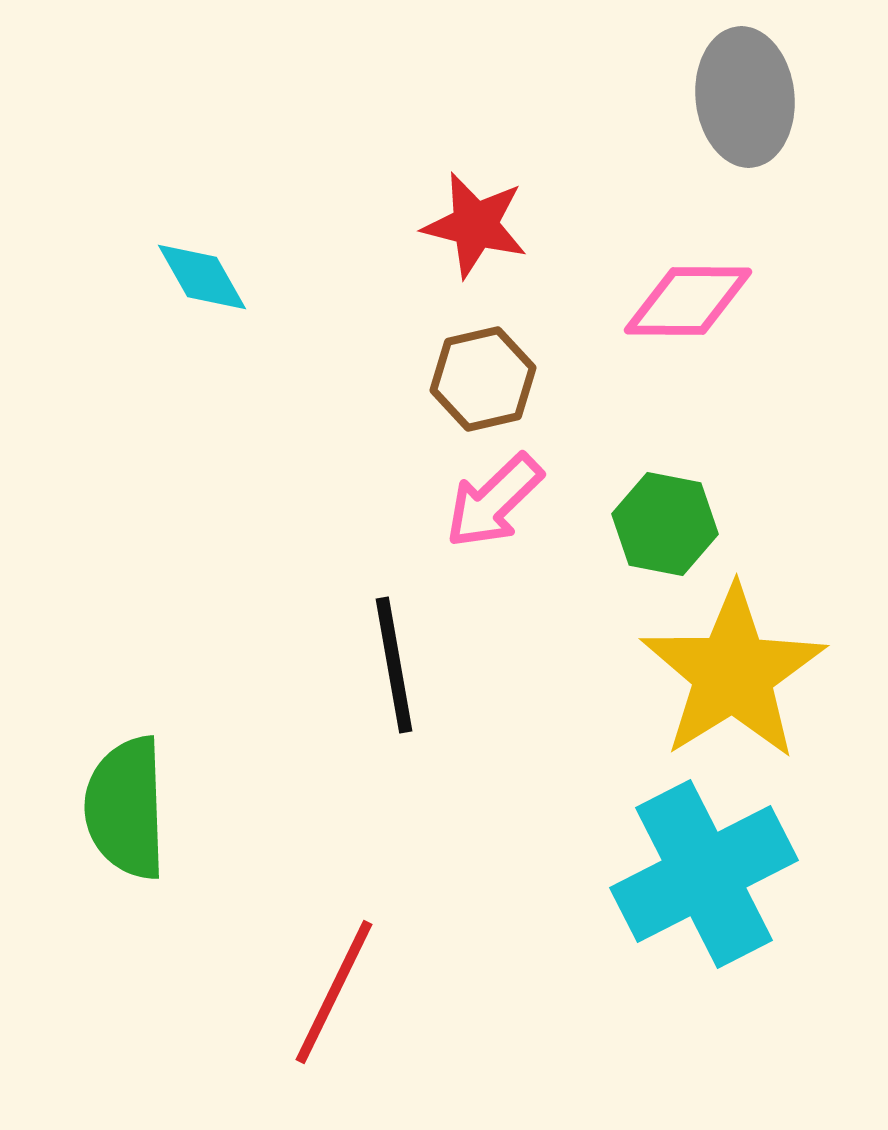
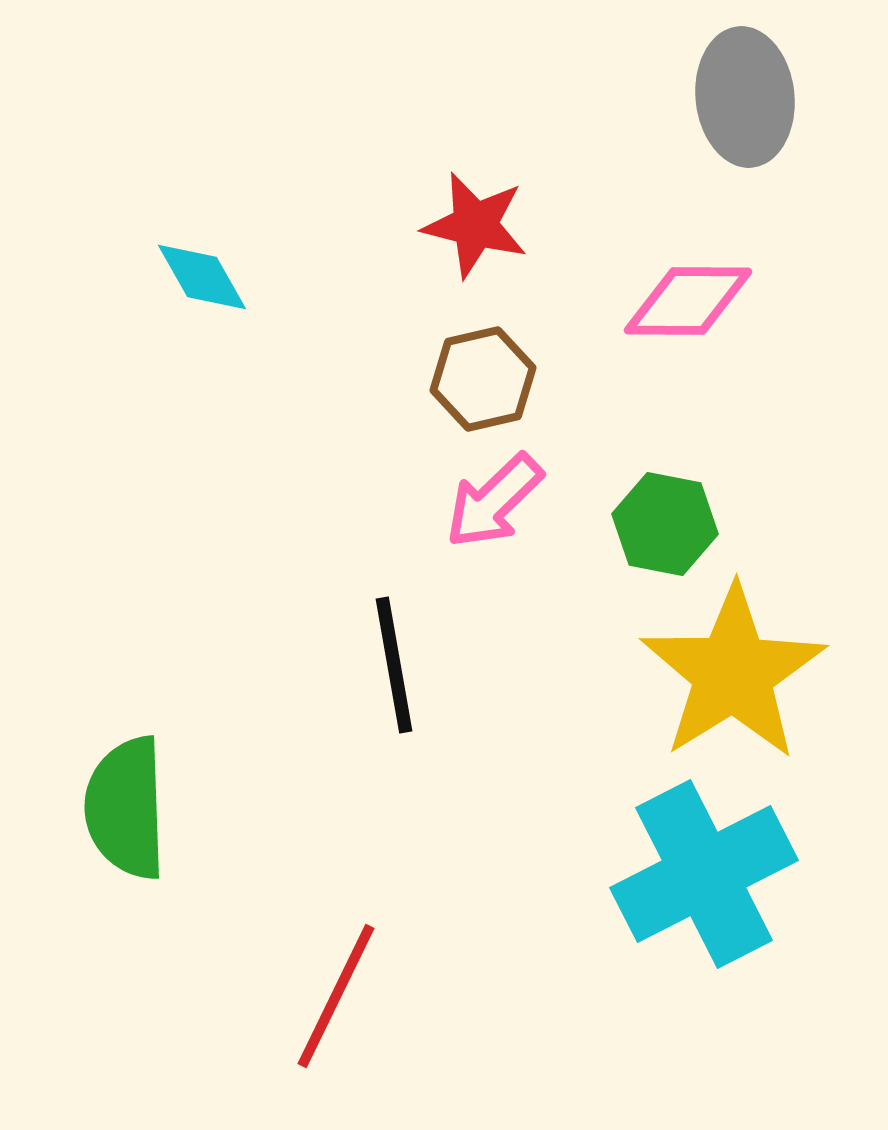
red line: moved 2 px right, 4 px down
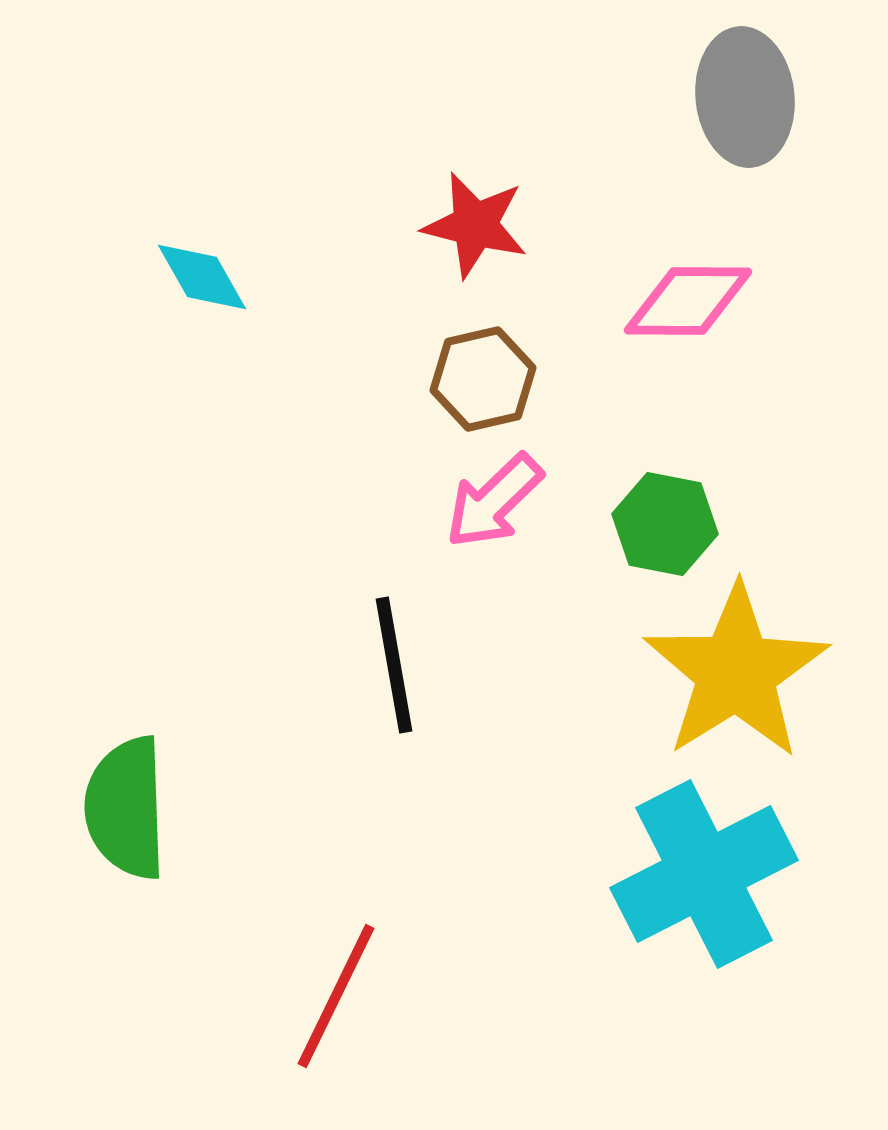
yellow star: moved 3 px right, 1 px up
